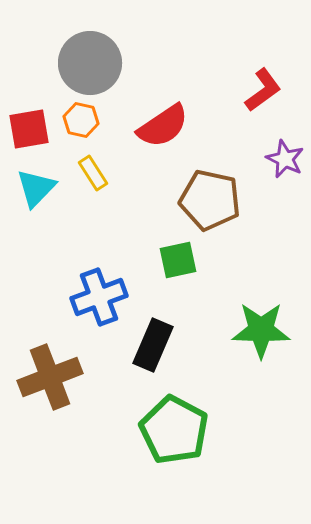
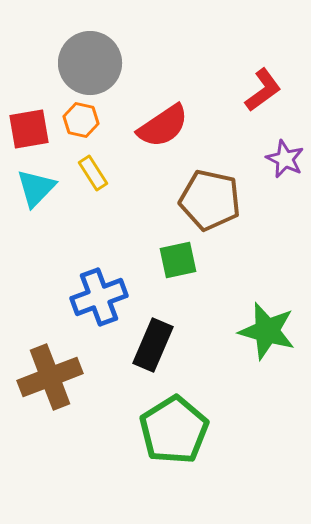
green star: moved 6 px right, 1 px down; rotated 14 degrees clockwise
green pentagon: rotated 12 degrees clockwise
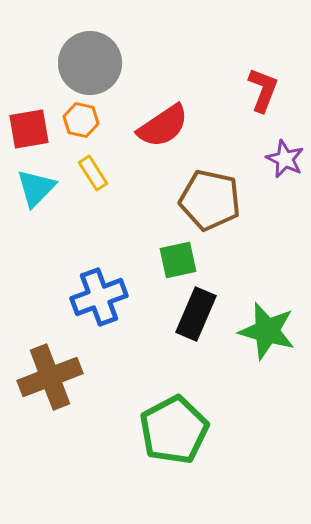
red L-shape: rotated 33 degrees counterclockwise
black rectangle: moved 43 px right, 31 px up
green pentagon: rotated 4 degrees clockwise
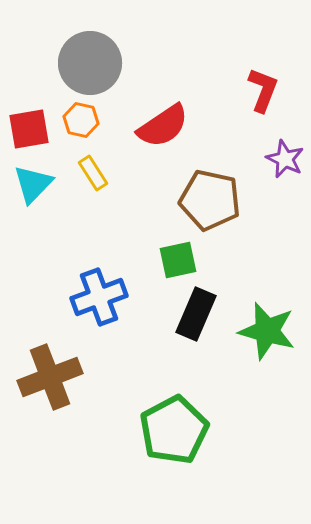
cyan triangle: moved 3 px left, 4 px up
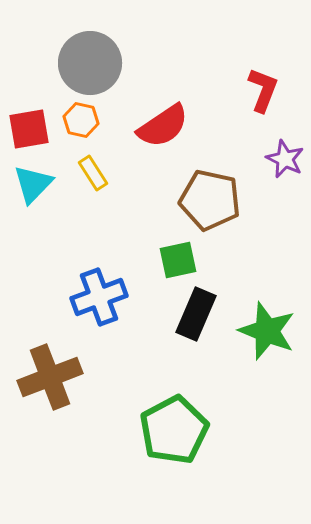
green star: rotated 6 degrees clockwise
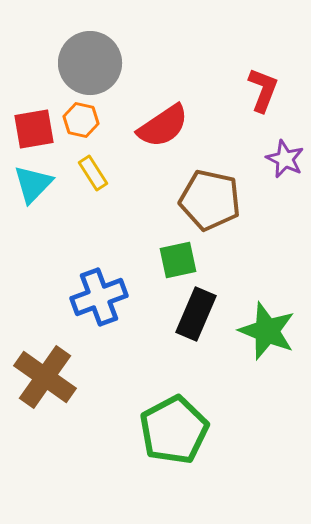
red square: moved 5 px right
brown cross: moved 5 px left; rotated 34 degrees counterclockwise
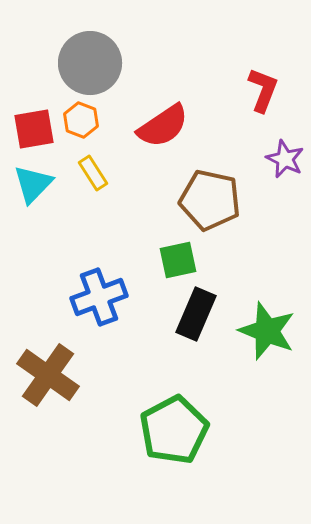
orange hexagon: rotated 8 degrees clockwise
brown cross: moved 3 px right, 2 px up
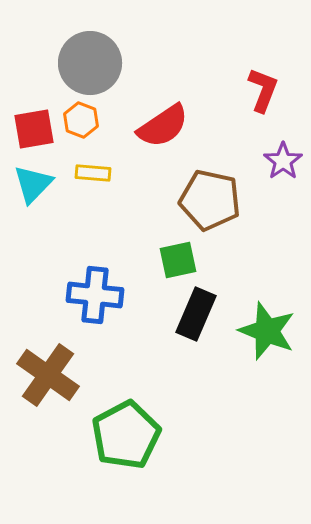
purple star: moved 2 px left, 2 px down; rotated 12 degrees clockwise
yellow rectangle: rotated 52 degrees counterclockwise
blue cross: moved 4 px left, 2 px up; rotated 26 degrees clockwise
green pentagon: moved 48 px left, 5 px down
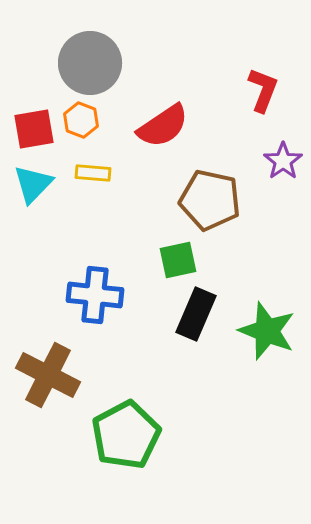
brown cross: rotated 8 degrees counterclockwise
